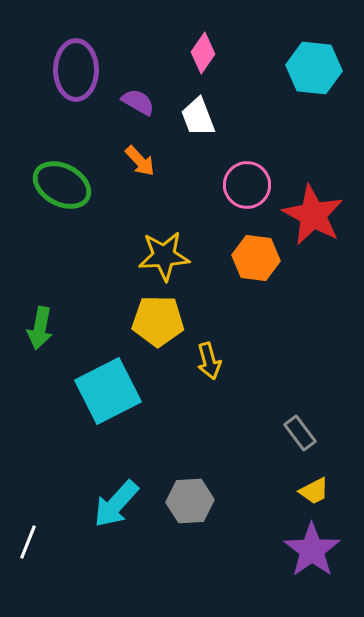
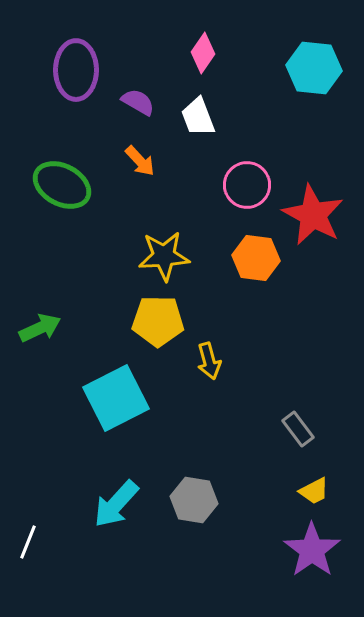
green arrow: rotated 126 degrees counterclockwise
cyan square: moved 8 px right, 7 px down
gray rectangle: moved 2 px left, 4 px up
gray hexagon: moved 4 px right, 1 px up; rotated 12 degrees clockwise
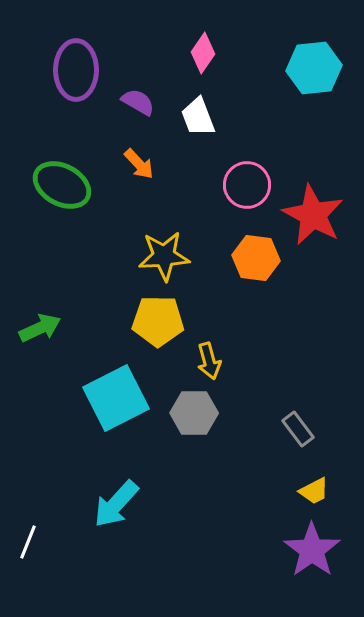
cyan hexagon: rotated 12 degrees counterclockwise
orange arrow: moved 1 px left, 3 px down
gray hexagon: moved 87 px up; rotated 9 degrees counterclockwise
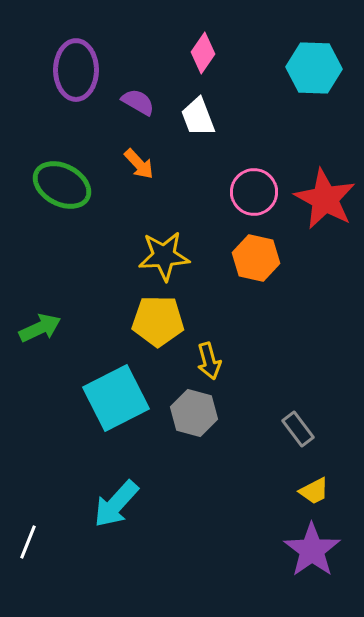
cyan hexagon: rotated 8 degrees clockwise
pink circle: moved 7 px right, 7 px down
red star: moved 12 px right, 16 px up
orange hexagon: rotated 6 degrees clockwise
gray hexagon: rotated 15 degrees clockwise
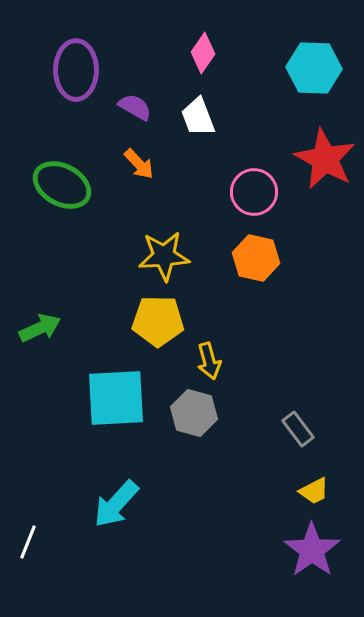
purple semicircle: moved 3 px left, 5 px down
red star: moved 40 px up
cyan square: rotated 24 degrees clockwise
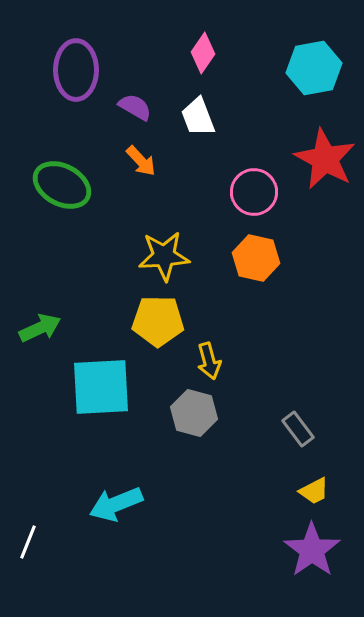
cyan hexagon: rotated 12 degrees counterclockwise
orange arrow: moved 2 px right, 3 px up
cyan square: moved 15 px left, 11 px up
cyan arrow: rotated 26 degrees clockwise
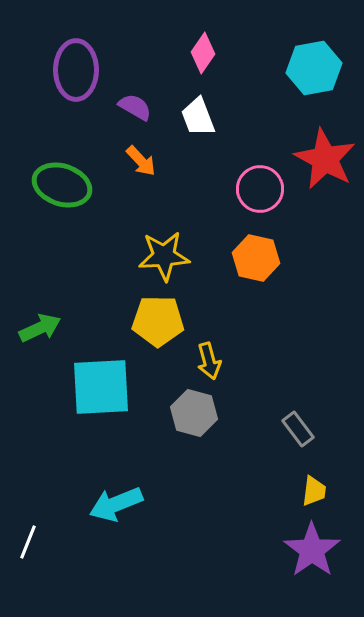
green ellipse: rotated 10 degrees counterclockwise
pink circle: moved 6 px right, 3 px up
yellow trapezoid: rotated 56 degrees counterclockwise
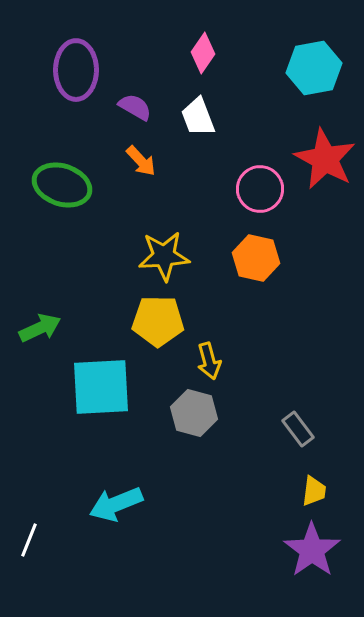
white line: moved 1 px right, 2 px up
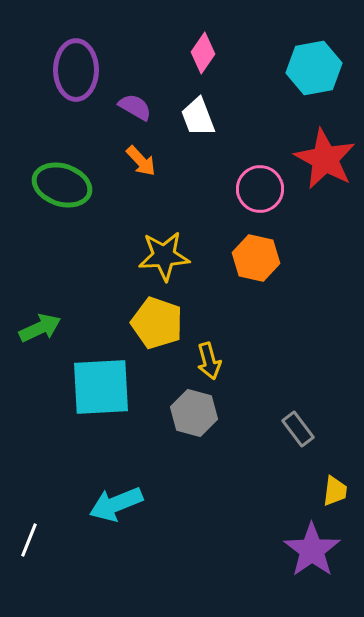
yellow pentagon: moved 1 px left, 2 px down; rotated 18 degrees clockwise
yellow trapezoid: moved 21 px right
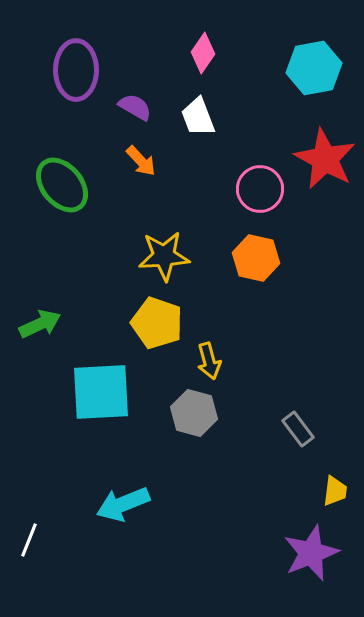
green ellipse: rotated 32 degrees clockwise
green arrow: moved 4 px up
cyan square: moved 5 px down
cyan arrow: moved 7 px right
purple star: moved 1 px left, 3 px down; rotated 14 degrees clockwise
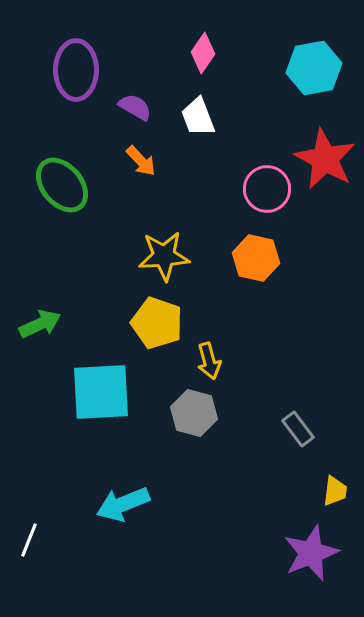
pink circle: moved 7 px right
